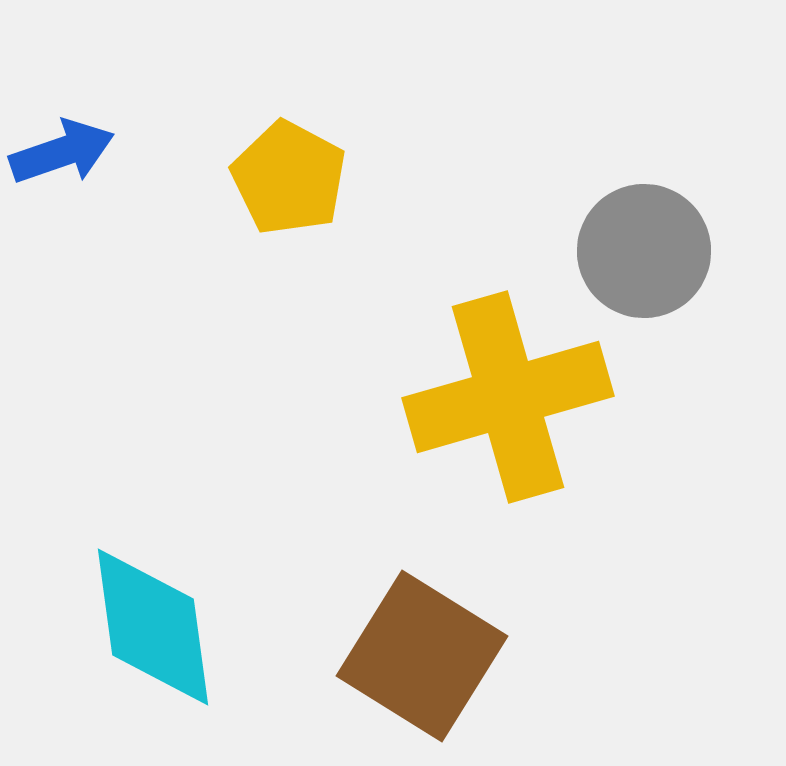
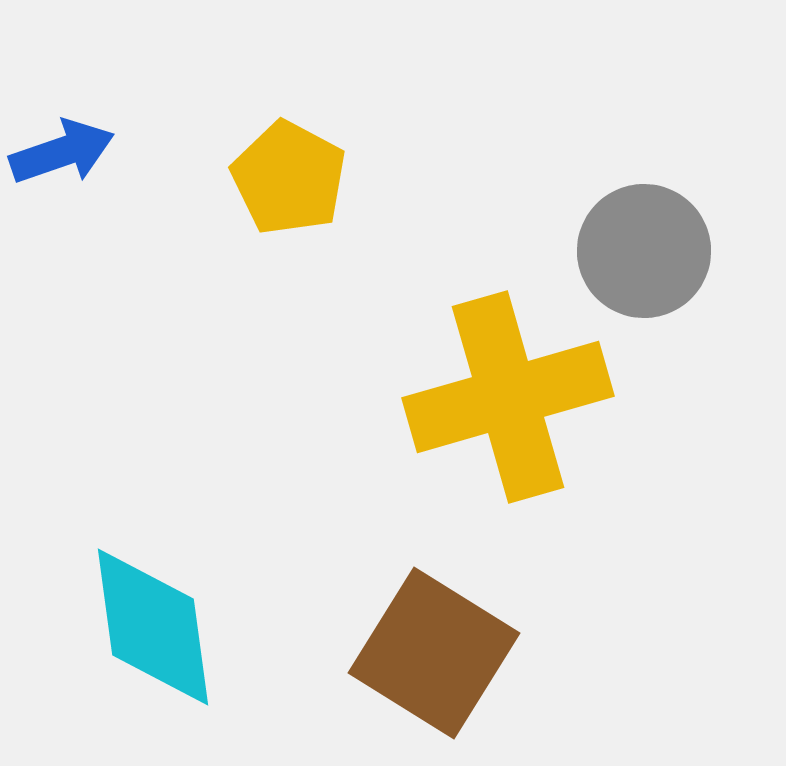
brown square: moved 12 px right, 3 px up
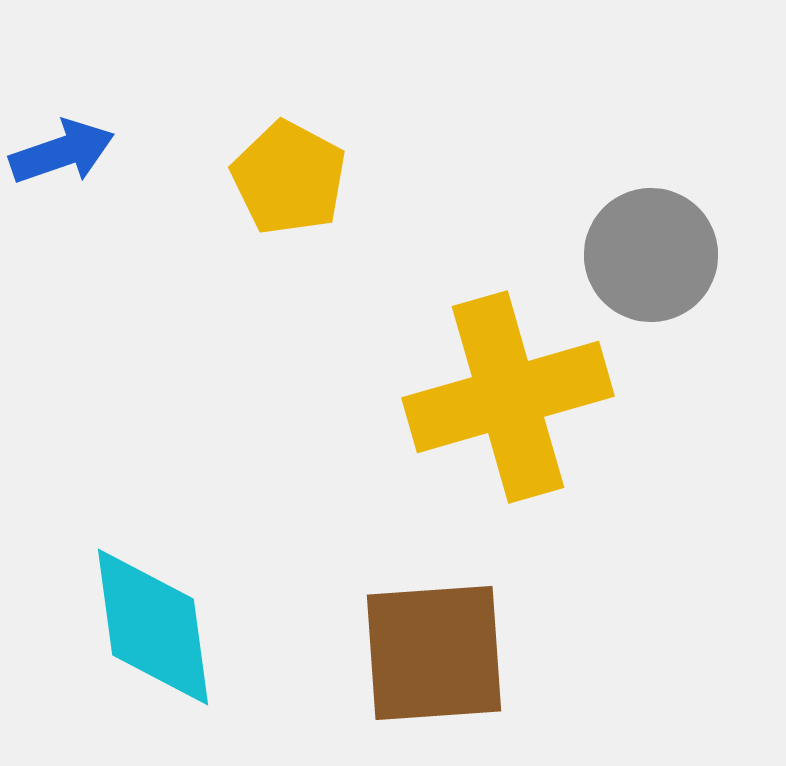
gray circle: moved 7 px right, 4 px down
brown square: rotated 36 degrees counterclockwise
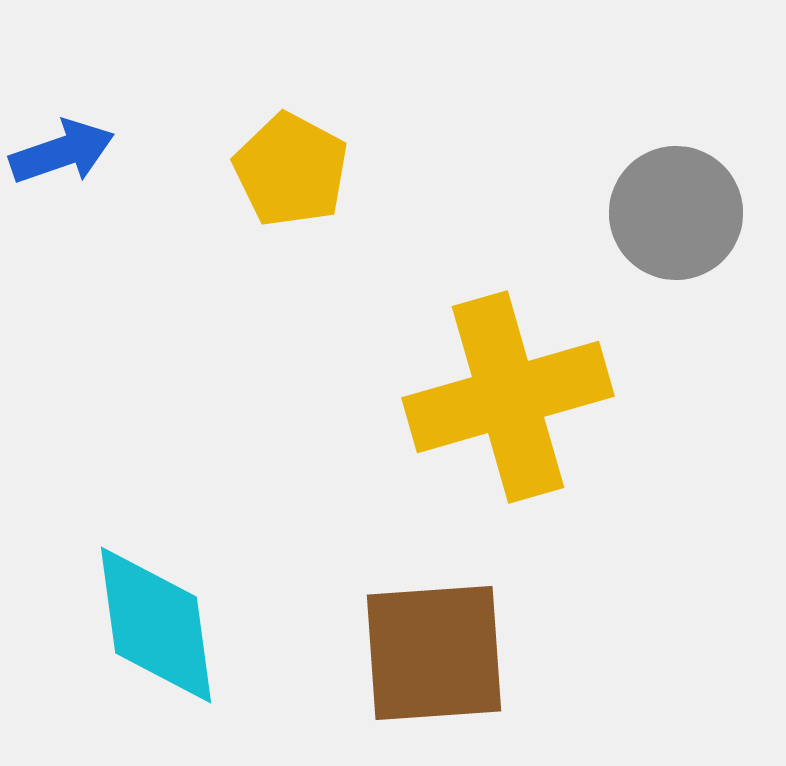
yellow pentagon: moved 2 px right, 8 px up
gray circle: moved 25 px right, 42 px up
cyan diamond: moved 3 px right, 2 px up
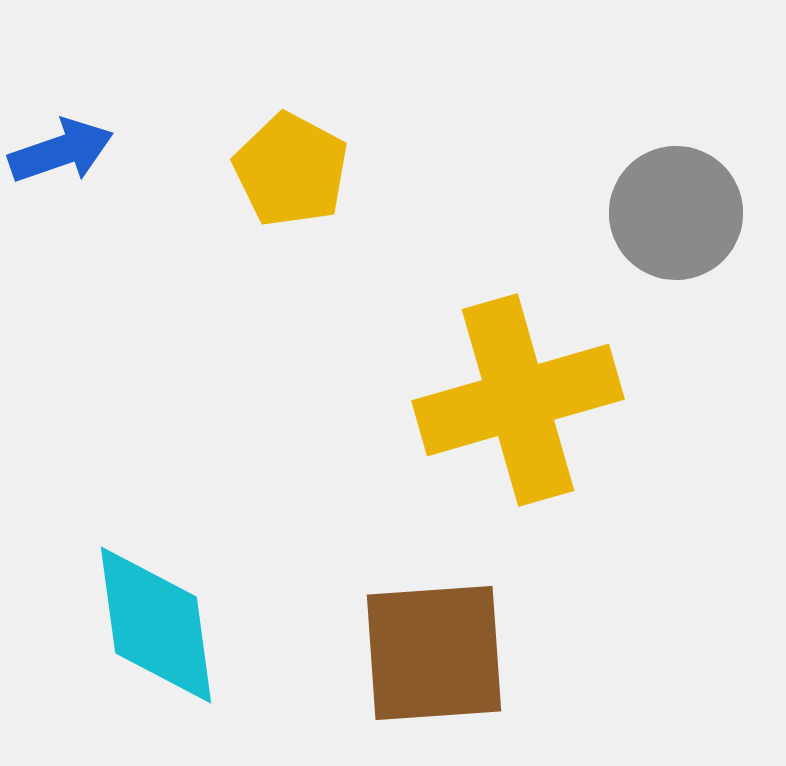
blue arrow: moved 1 px left, 1 px up
yellow cross: moved 10 px right, 3 px down
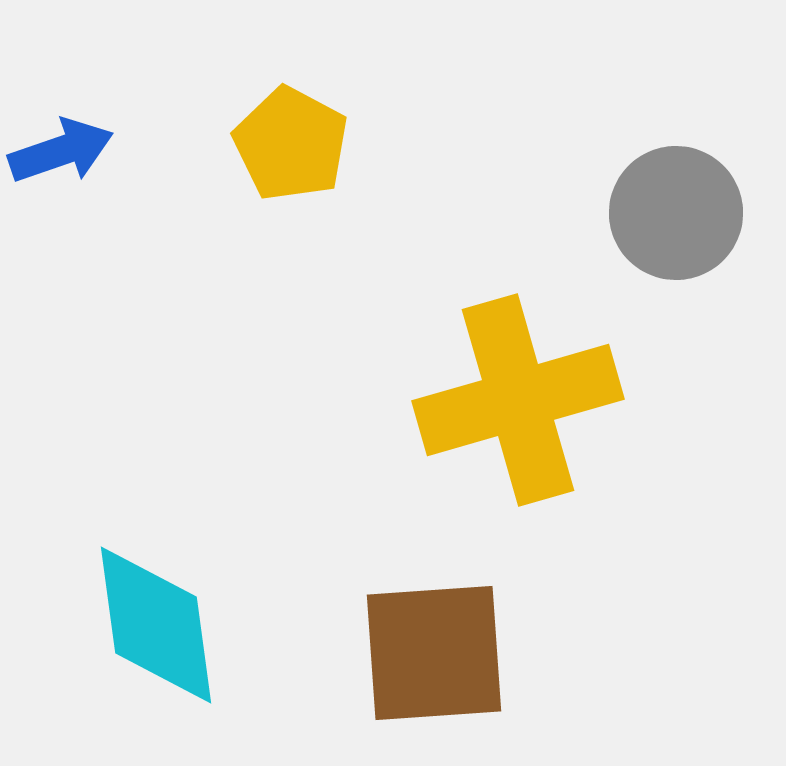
yellow pentagon: moved 26 px up
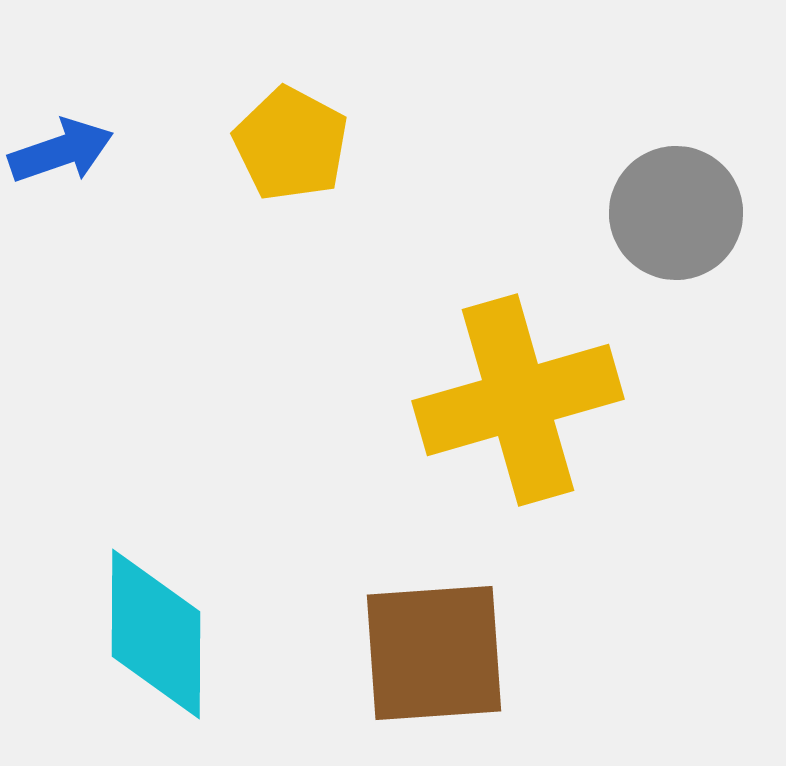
cyan diamond: moved 9 px down; rotated 8 degrees clockwise
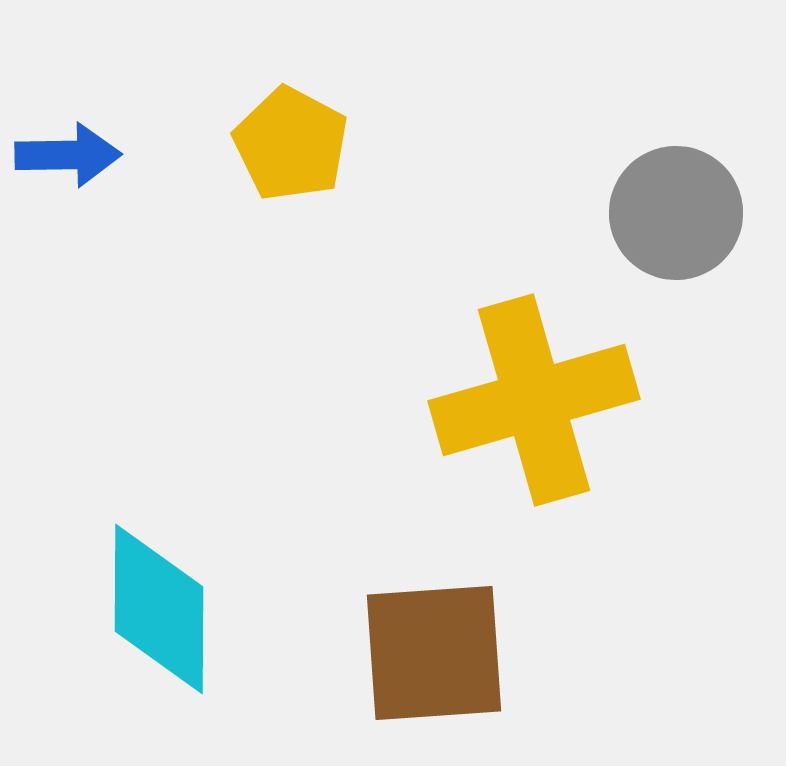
blue arrow: moved 7 px right, 4 px down; rotated 18 degrees clockwise
yellow cross: moved 16 px right
cyan diamond: moved 3 px right, 25 px up
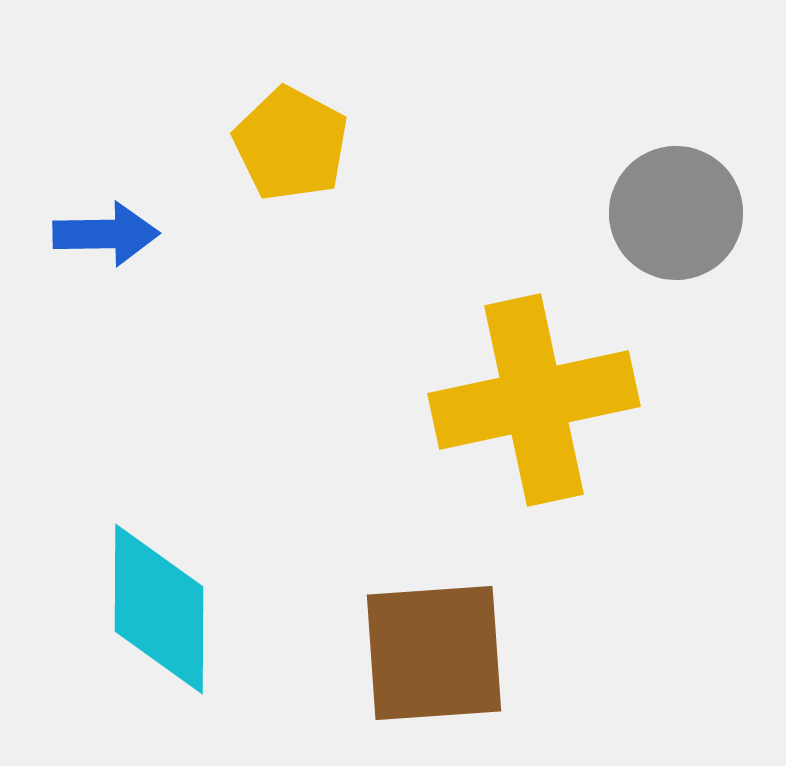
blue arrow: moved 38 px right, 79 px down
yellow cross: rotated 4 degrees clockwise
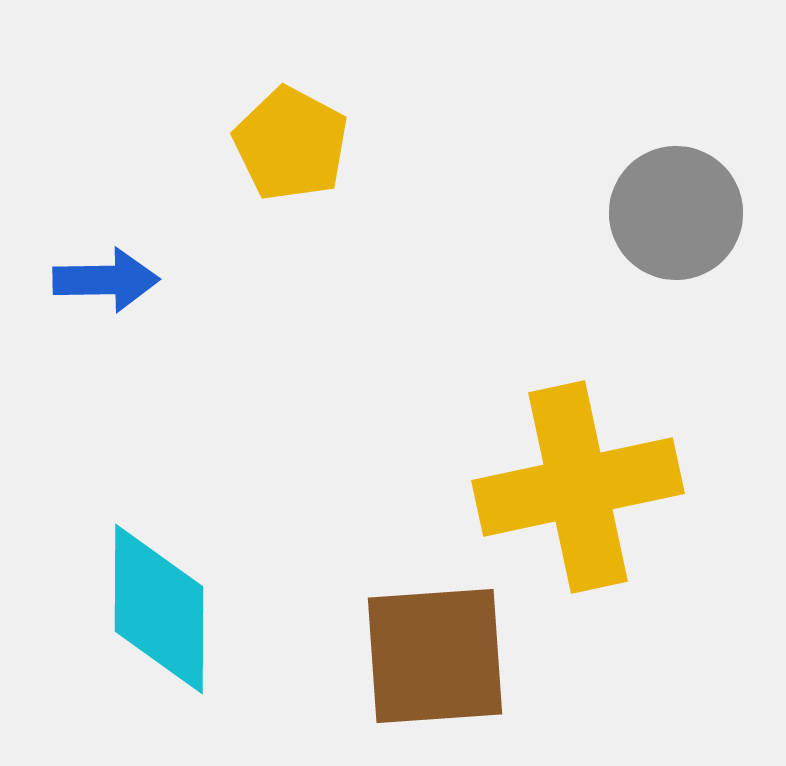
blue arrow: moved 46 px down
yellow cross: moved 44 px right, 87 px down
brown square: moved 1 px right, 3 px down
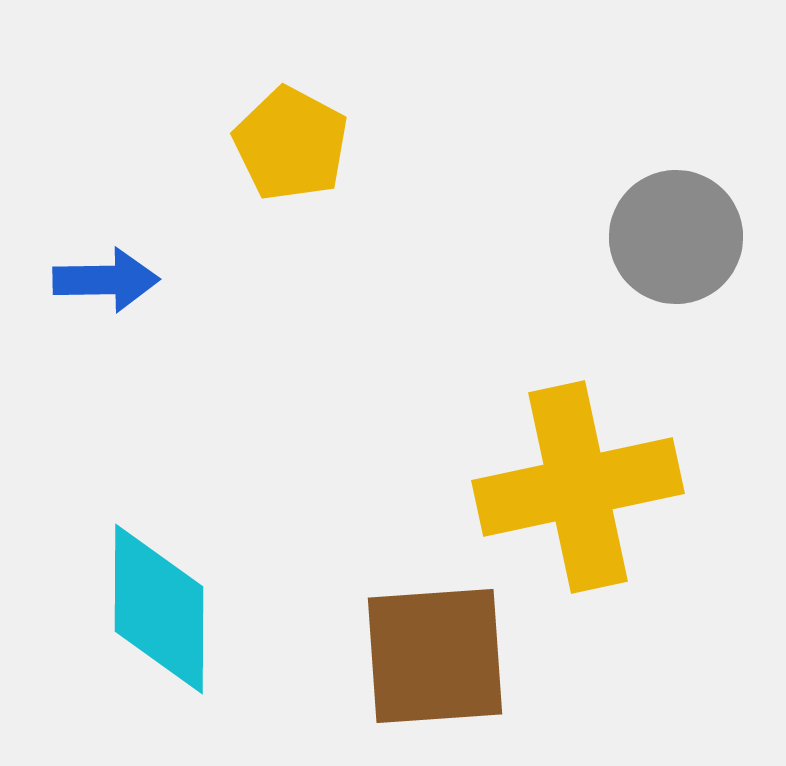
gray circle: moved 24 px down
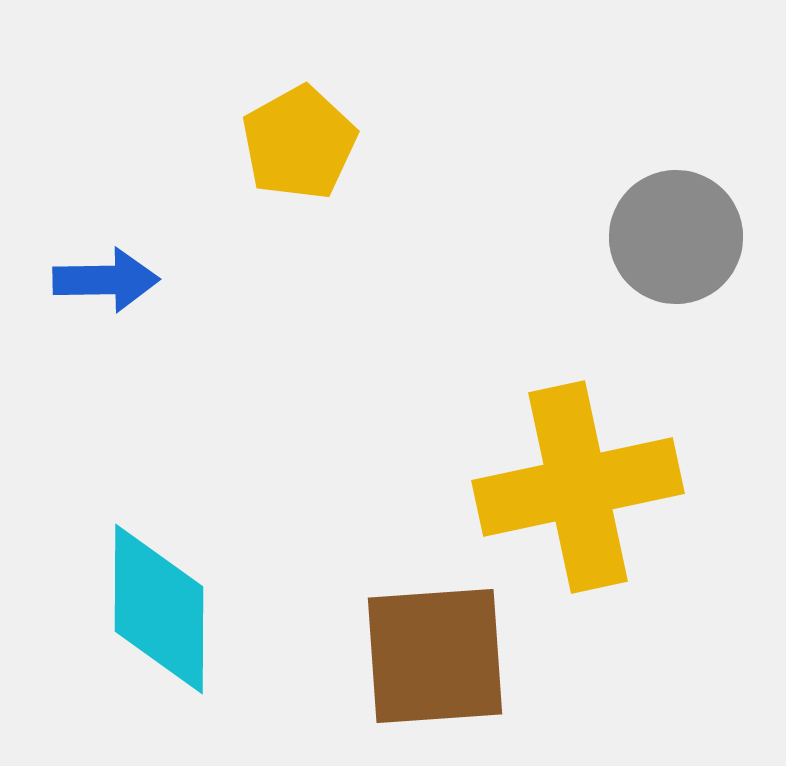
yellow pentagon: moved 8 px right, 1 px up; rotated 15 degrees clockwise
